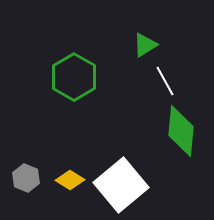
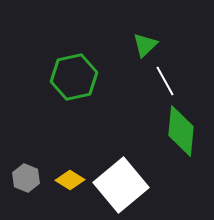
green triangle: rotated 12 degrees counterclockwise
green hexagon: rotated 18 degrees clockwise
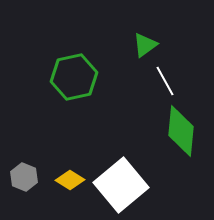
green triangle: rotated 8 degrees clockwise
gray hexagon: moved 2 px left, 1 px up
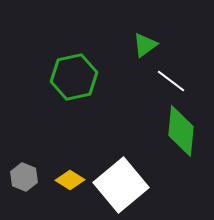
white line: moved 6 px right; rotated 24 degrees counterclockwise
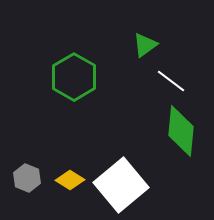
green hexagon: rotated 18 degrees counterclockwise
gray hexagon: moved 3 px right, 1 px down
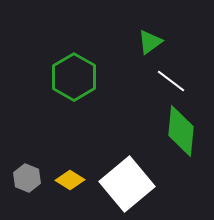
green triangle: moved 5 px right, 3 px up
white square: moved 6 px right, 1 px up
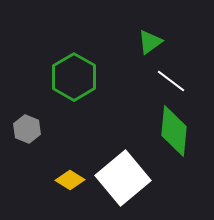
green diamond: moved 7 px left
gray hexagon: moved 49 px up
white square: moved 4 px left, 6 px up
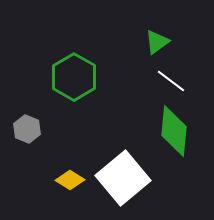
green triangle: moved 7 px right
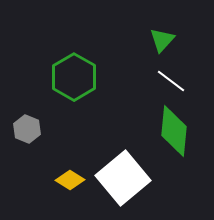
green triangle: moved 5 px right, 2 px up; rotated 12 degrees counterclockwise
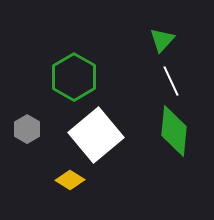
white line: rotated 28 degrees clockwise
gray hexagon: rotated 8 degrees clockwise
white square: moved 27 px left, 43 px up
